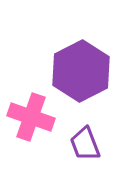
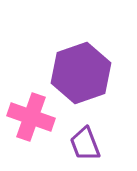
purple hexagon: moved 2 px down; rotated 8 degrees clockwise
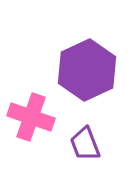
purple hexagon: moved 6 px right, 3 px up; rotated 6 degrees counterclockwise
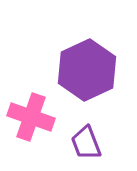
purple trapezoid: moved 1 px right, 1 px up
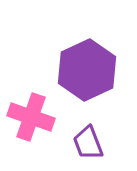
purple trapezoid: moved 2 px right
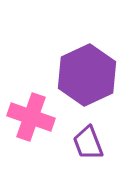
purple hexagon: moved 5 px down
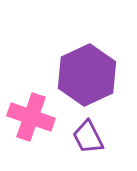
purple trapezoid: moved 6 px up; rotated 6 degrees counterclockwise
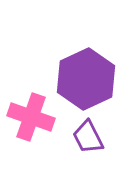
purple hexagon: moved 1 px left, 4 px down
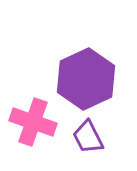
pink cross: moved 2 px right, 5 px down
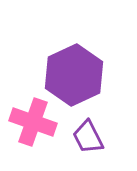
purple hexagon: moved 12 px left, 4 px up
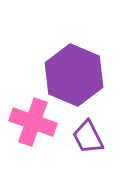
purple hexagon: rotated 12 degrees counterclockwise
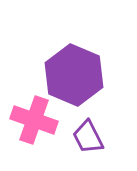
pink cross: moved 1 px right, 2 px up
